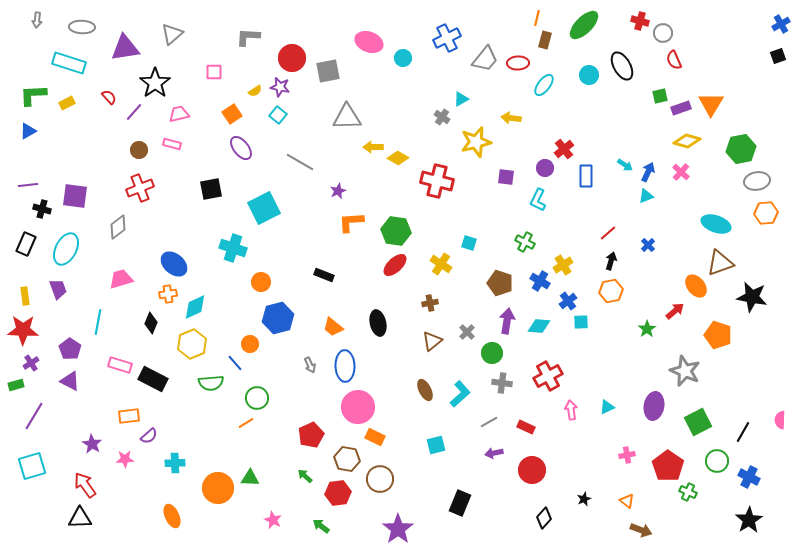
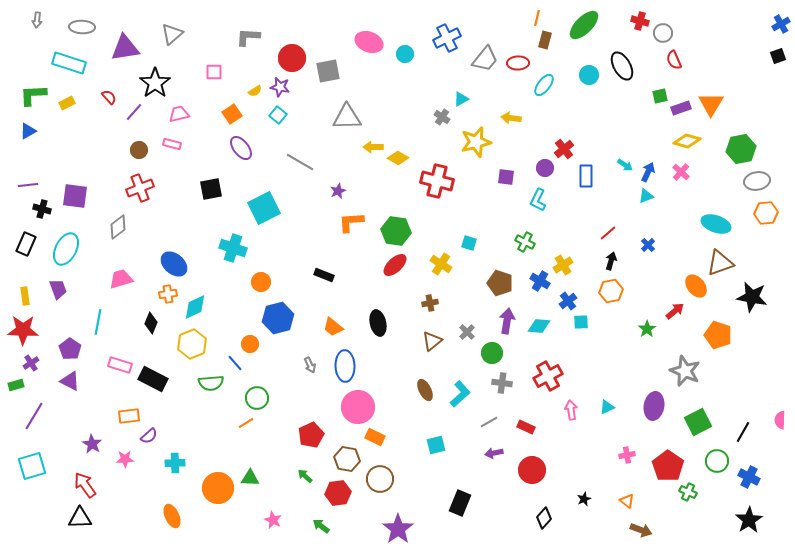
cyan circle at (403, 58): moved 2 px right, 4 px up
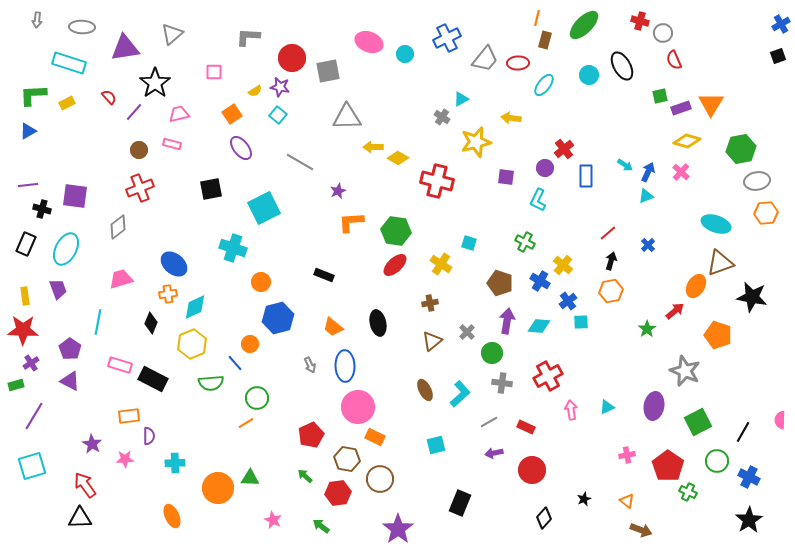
yellow cross at (563, 265): rotated 18 degrees counterclockwise
orange ellipse at (696, 286): rotated 70 degrees clockwise
purple semicircle at (149, 436): rotated 48 degrees counterclockwise
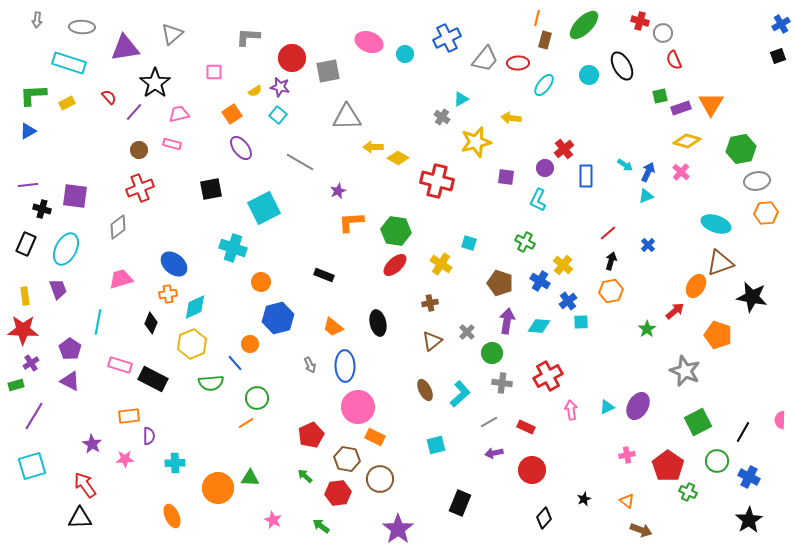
purple ellipse at (654, 406): moved 16 px left; rotated 20 degrees clockwise
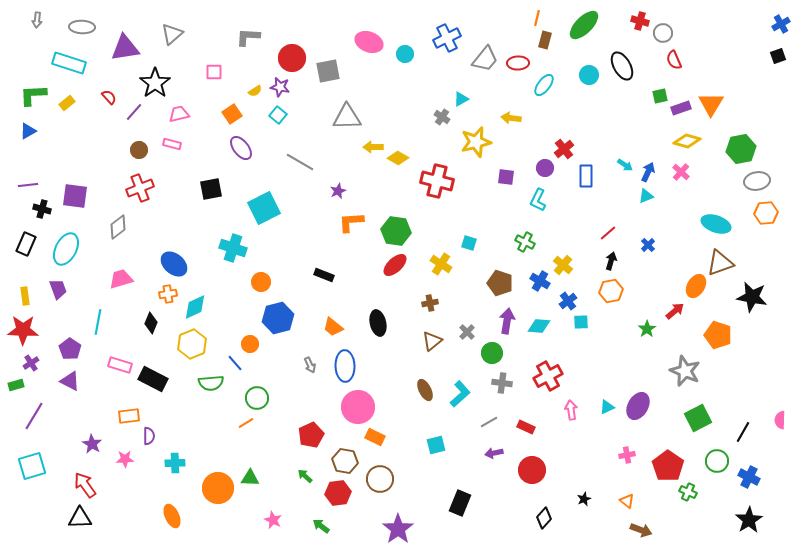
yellow rectangle at (67, 103): rotated 14 degrees counterclockwise
green square at (698, 422): moved 4 px up
brown hexagon at (347, 459): moved 2 px left, 2 px down
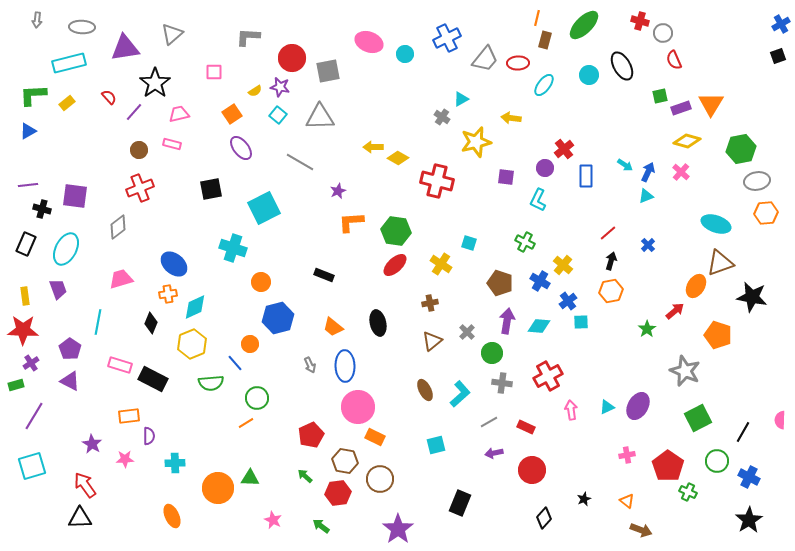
cyan rectangle at (69, 63): rotated 32 degrees counterclockwise
gray triangle at (347, 117): moved 27 px left
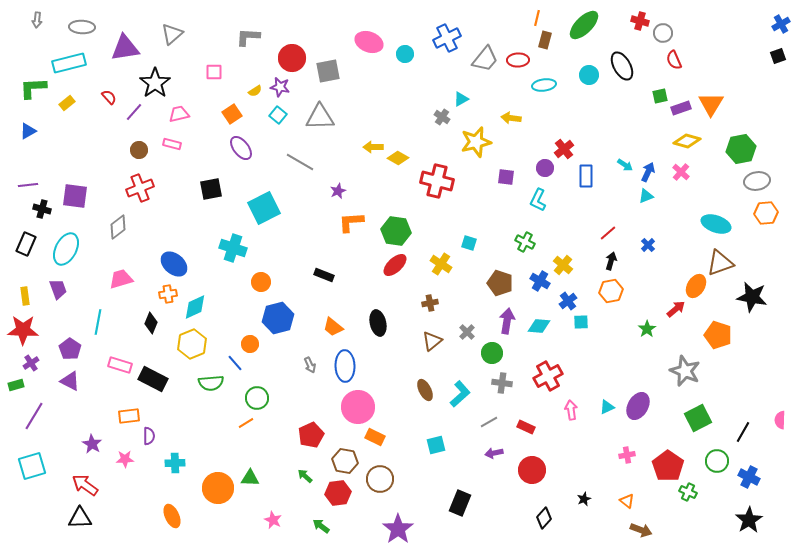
red ellipse at (518, 63): moved 3 px up
cyan ellipse at (544, 85): rotated 45 degrees clockwise
green L-shape at (33, 95): moved 7 px up
red arrow at (675, 311): moved 1 px right, 2 px up
red arrow at (85, 485): rotated 20 degrees counterclockwise
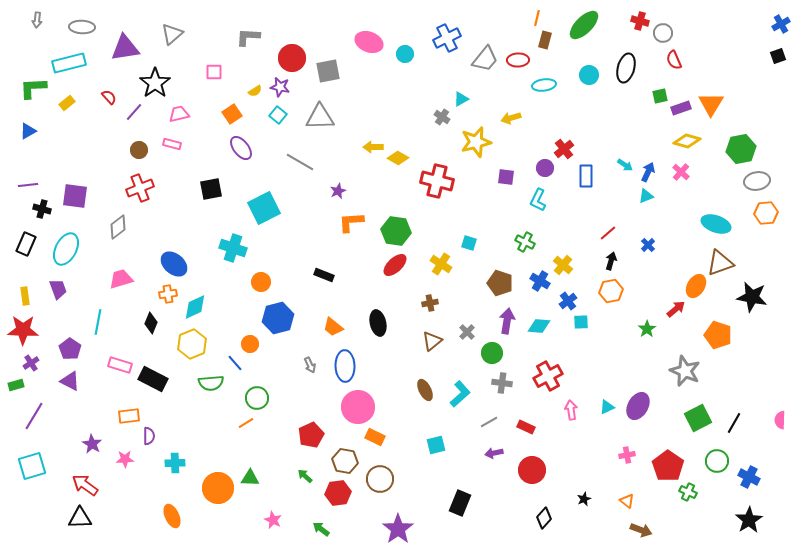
black ellipse at (622, 66): moved 4 px right, 2 px down; rotated 44 degrees clockwise
yellow arrow at (511, 118): rotated 24 degrees counterclockwise
black line at (743, 432): moved 9 px left, 9 px up
green arrow at (321, 526): moved 3 px down
